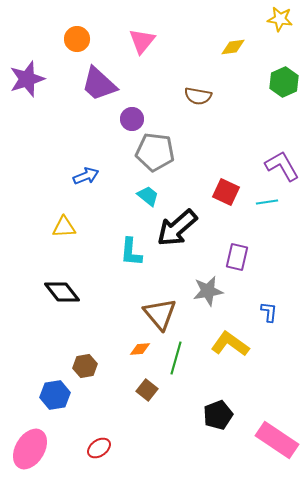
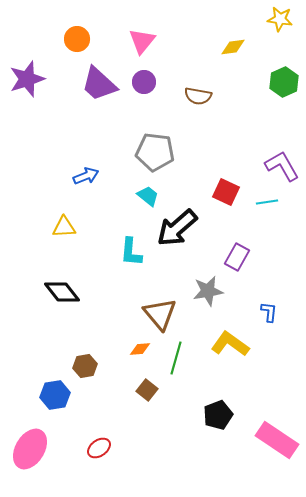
purple circle: moved 12 px right, 37 px up
purple rectangle: rotated 16 degrees clockwise
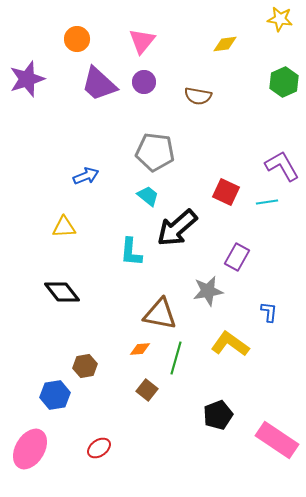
yellow diamond: moved 8 px left, 3 px up
brown triangle: rotated 39 degrees counterclockwise
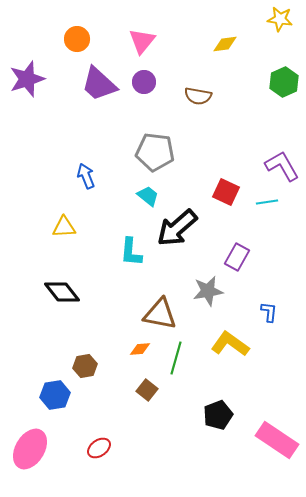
blue arrow: rotated 90 degrees counterclockwise
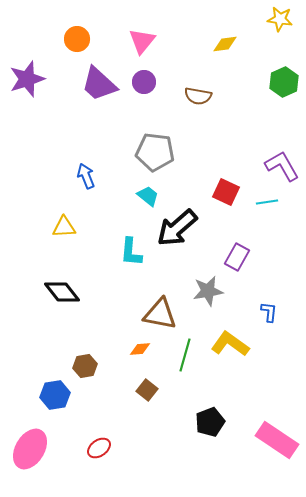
green line: moved 9 px right, 3 px up
black pentagon: moved 8 px left, 7 px down
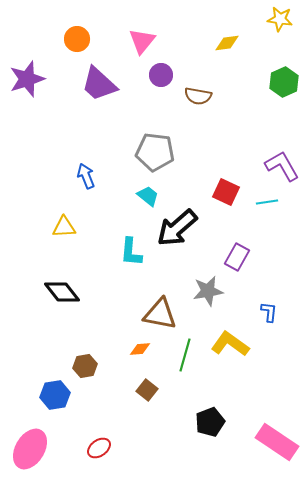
yellow diamond: moved 2 px right, 1 px up
purple circle: moved 17 px right, 7 px up
pink rectangle: moved 2 px down
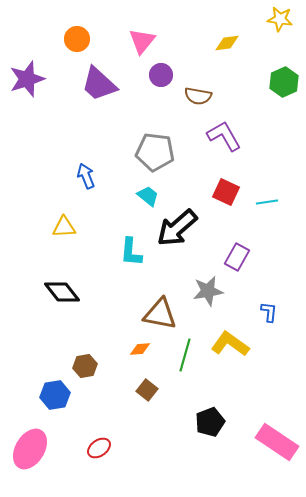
purple L-shape: moved 58 px left, 30 px up
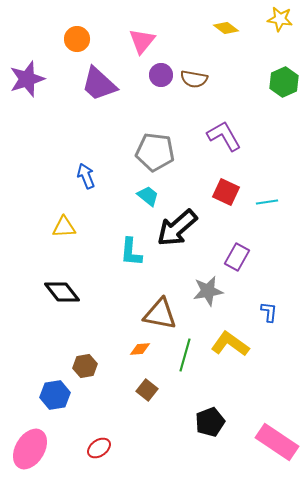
yellow diamond: moved 1 px left, 15 px up; rotated 45 degrees clockwise
brown semicircle: moved 4 px left, 17 px up
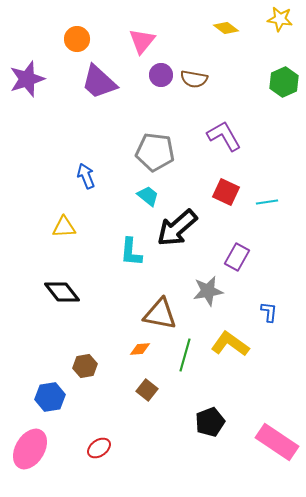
purple trapezoid: moved 2 px up
blue hexagon: moved 5 px left, 2 px down
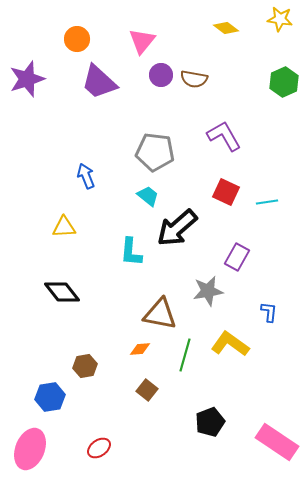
pink ellipse: rotated 9 degrees counterclockwise
